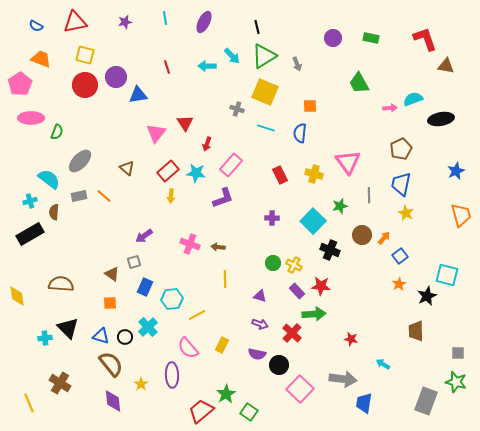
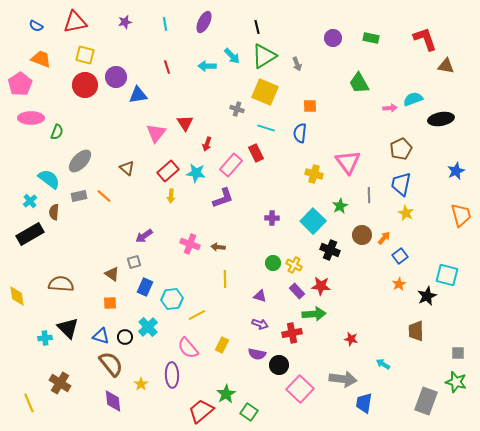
cyan line at (165, 18): moved 6 px down
red rectangle at (280, 175): moved 24 px left, 22 px up
cyan cross at (30, 201): rotated 24 degrees counterclockwise
green star at (340, 206): rotated 14 degrees counterclockwise
red cross at (292, 333): rotated 36 degrees clockwise
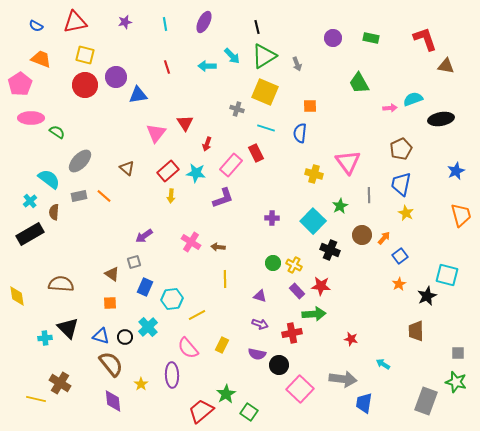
green semicircle at (57, 132): rotated 77 degrees counterclockwise
pink cross at (190, 244): moved 1 px right, 2 px up; rotated 12 degrees clockwise
yellow line at (29, 403): moved 7 px right, 4 px up; rotated 54 degrees counterclockwise
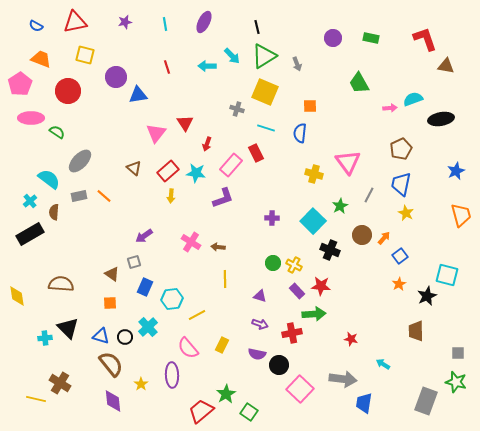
red circle at (85, 85): moved 17 px left, 6 px down
brown triangle at (127, 168): moved 7 px right
gray line at (369, 195): rotated 28 degrees clockwise
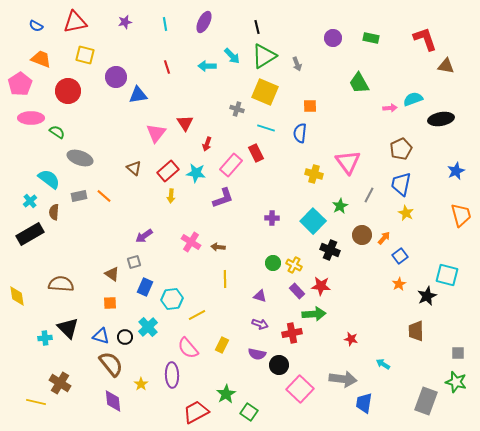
gray ellipse at (80, 161): moved 3 px up; rotated 65 degrees clockwise
yellow line at (36, 399): moved 3 px down
red trapezoid at (201, 411): moved 5 px left, 1 px down; rotated 12 degrees clockwise
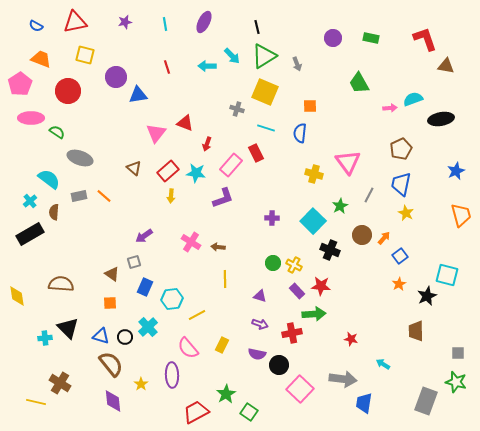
red triangle at (185, 123): rotated 36 degrees counterclockwise
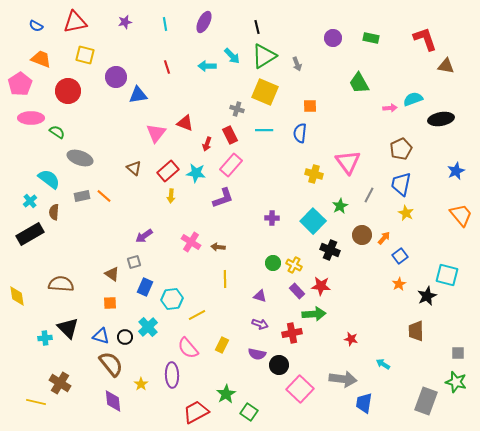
cyan line at (266, 128): moved 2 px left, 2 px down; rotated 18 degrees counterclockwise
red rectangle at (256, 153): moved 26 px left, 18 px up
gray rectangle at (79, 196): moved 3 px right
orange trapezoid at (461, 215): rotated 25 degrees counterclockwise
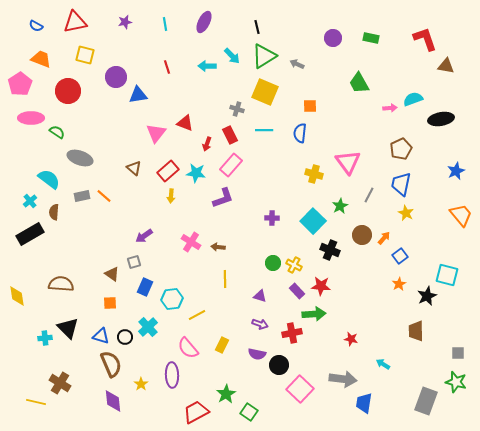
gray arrow at (297, 64): rotated 136 degrees clockwise
brown semicircle at (111, 364): rotated 16 degrees clockwise
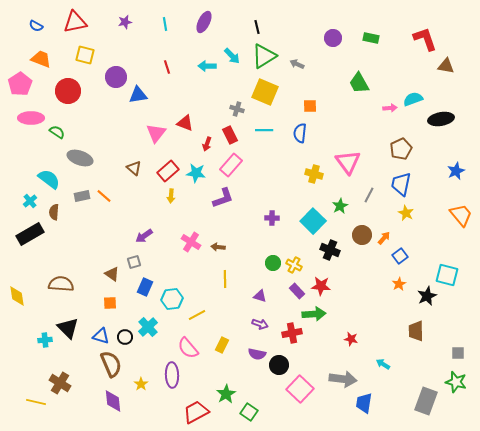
cyan cross at (45, 338): moved 2 px down
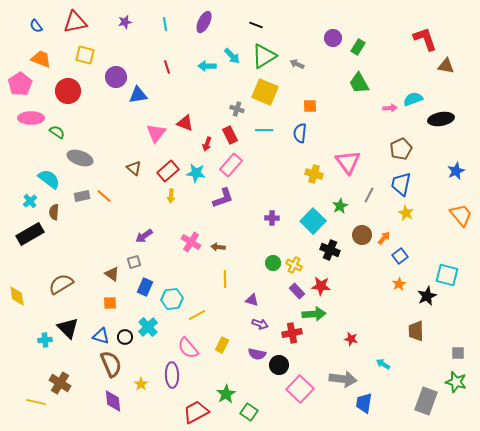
blue semicircle at (36, 26): rotated 24 degrees clockwise
black line at (257, 27): moved 1 px left, 2 px up; rotated 56 degrees counterclockwise
green rectangle at (371, 38): moved 13 px left, 9 px down; rotated 70 degrees counterclockwise
brown semicircle at (61, 284): rotated 35 degrees counterclockwise
purple triangle at (260, 296): moved 8 px left, 4 px down
